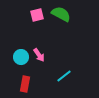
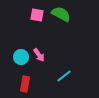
pink square: rotated 24 degrees clockwise
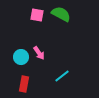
pink arrow: moved 2 px up
cyan line: moved 2 px left
red rectangle: moved 1 px left
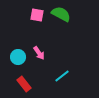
cyan circle: moved 3 px left
red rectangle: rotated 49 degrees counterclockwise
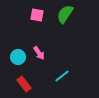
green semicircle: moved 4 px right; rotated 84 degrees counterclockwise
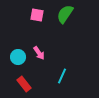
cyan line: rotated 28 degrees counterclockwise
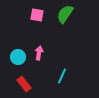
pink arrow: rotated 136 degrees counterclockwise
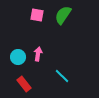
green semicircle: moved 2 px left, 1 px down
pink arrow: moved 1 px left, 1 px down
cyan line: rotated 70 degrees counterclockwise
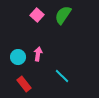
pink square: rotated 32 degrees clockwise
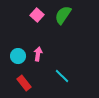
cyan circle: moved 1 px up
red rectangle: moved 1 px up
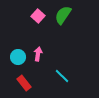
pink square: moved 1 px right, 1 px down
cyan circle: moved 1 px down
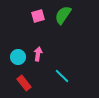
pink square: rotated 32 degrees clockwise
